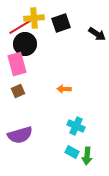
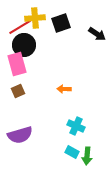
yellow cross: moved 1 px right
black circle: moved 1 px left, 1 px down
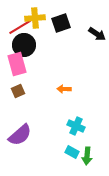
purple semicircle: rotated 25 degrees counterclockwise
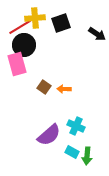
brown square: moved 26 px right, 4 px up; rotated 32 degrees counterclockwise
purple semicircle: moved 29 px right
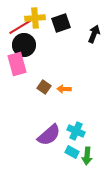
black arrow: moved 3 px left; rotated 102 degrees counterclockwise
cyan cross: moved 5 px down
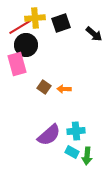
black arrow: rotated 108 degrees clockwise
black circle: moved 2 px right
cyan cross: rotated 30 degrees counterclockwise
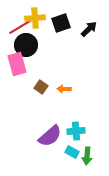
black arrow: moved 5 px left, 5 px up; rotated 84 degrees counterclockwise
brown square: moved 3 px left
purple semicircle: moved 1 px right, 1 px down
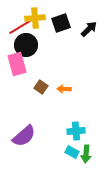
purple semicircle: moved 26 px left
green arrow: moved 1 px left, 2 px up
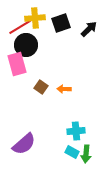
purple semicircle: moved 8 px down
